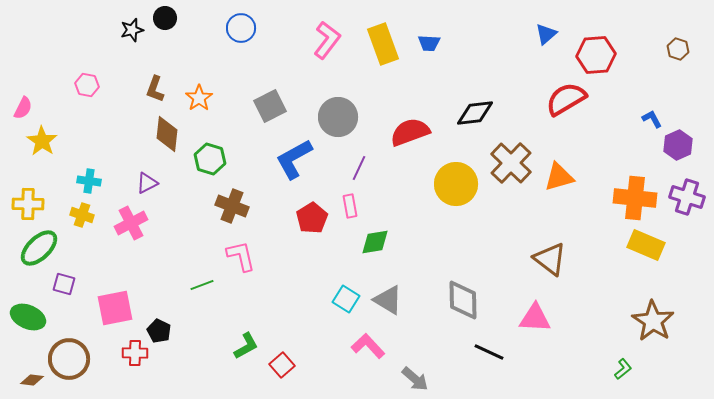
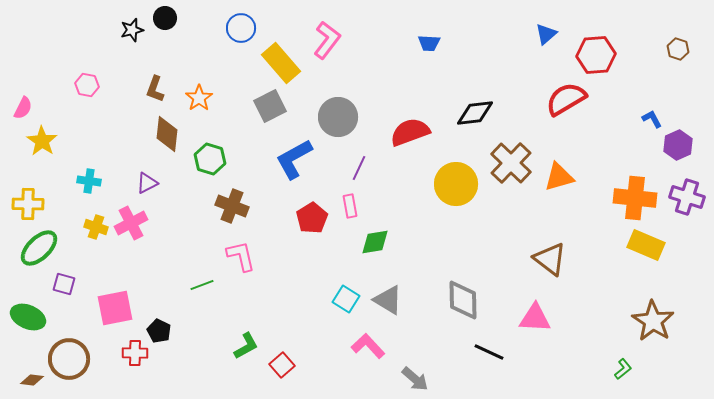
yellow rectangle at (383, 44): moved 102 px left, 19 px down; rotated 21 degrees counterclockwise
yellow cross at (82, 215): moved 14 px right, 12 px down
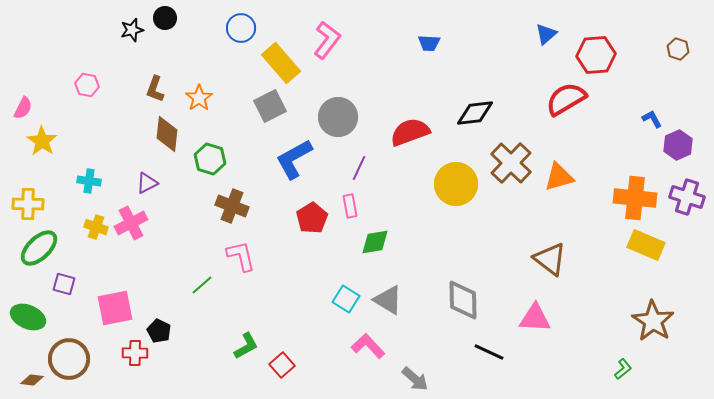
green line at (202, 285): rotated 20 degrees counterclockwise
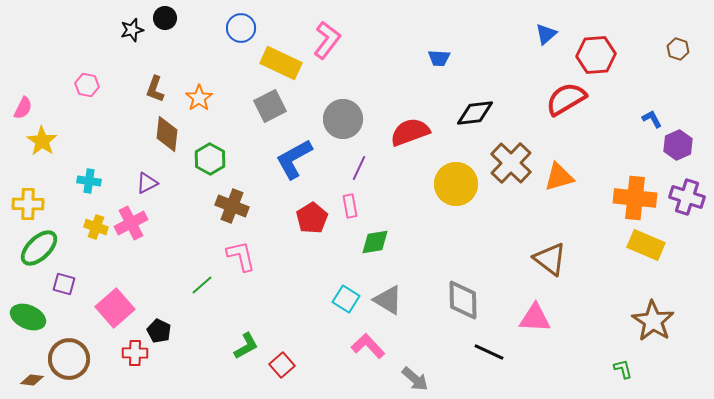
blue trapezoid at (429, 43): moved 10 px right, 15 px down
yellow rectangle at (281, 63): rotated 24 degrees counterclockwise
gray circle at (338, 117): moved 5 px right, 2 px down
green hexagon at (210, 159): rotated 12 degrees clockwise
pink square at (115, 308): rotated 30 degrees counterclockwise
green L-shape at (623, 369): rotated 65 degrees counterclockwise
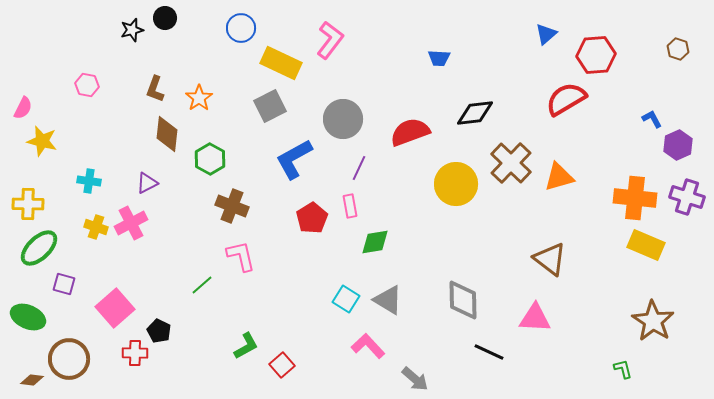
pink L-shape at (327, 40): moved 3 px right
yellow star at (42, 141): rotated 20 degrees counterclockwise
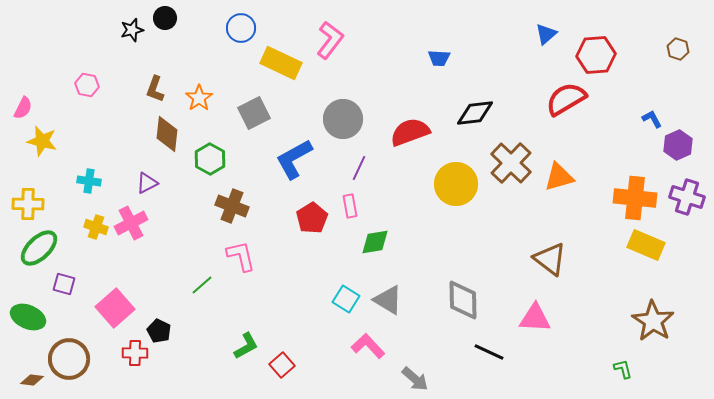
gray square at (270, 106): moved 16 px left, 7 px down
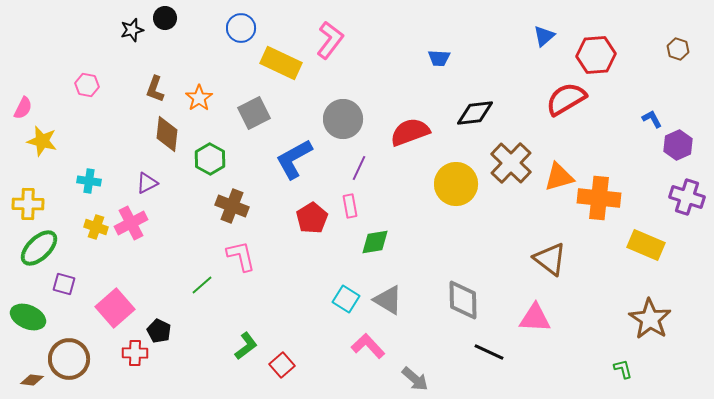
blue triangle at (546, 34): moved 2 px left, 2 px down
orange cross at (635, 198): moved 36 px left
brown star at (653, 321): moved 3 px left, 2 px up
green L-shape at (246, 346): rotated 8 degrees counterclockwise
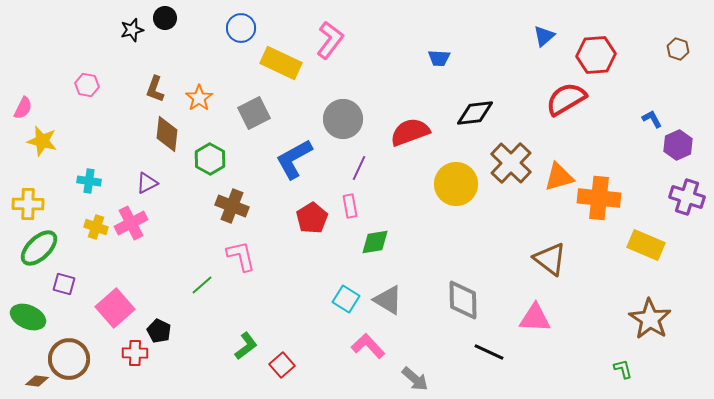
brown diamond at (32, 380): moved 5 px right, 1 px down
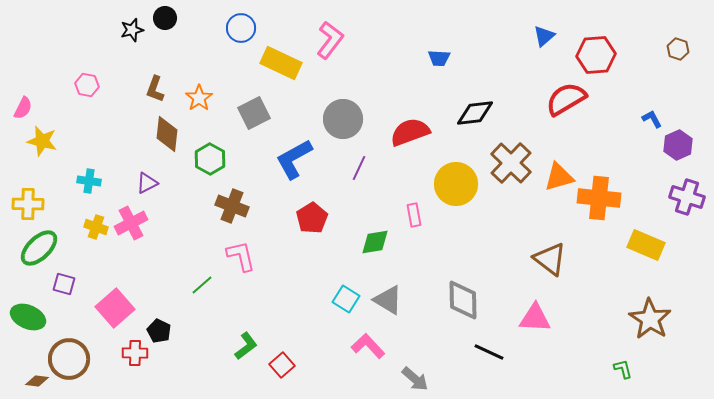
pink rectangle at (350, 206): moved 64 px right, 9 px down
